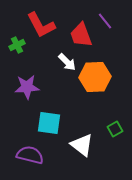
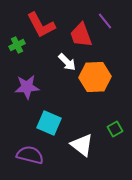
cyan square: rotated 15 degrees clockwise
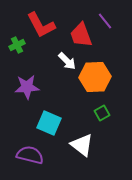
white arrow: moved 1 px up
green square: moved 13 px left, 16 px up
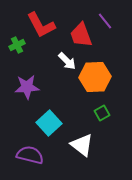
cyan square: rotated 25 degrees clockwise
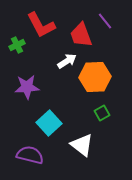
white arrow: rotated 78 degrees counterclockwise
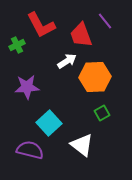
purple semicircle: moved 5 px up
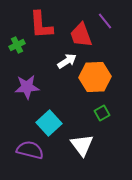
red L-shape: rotated 24 degrees clockwise
white triangle: rotated 15 degrees clockwise
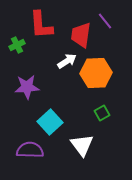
red trapezoid: rotated 28 degrees clockwise
orange hexagon: moved 1 px right, 4 px up
cyan square: moved 1 px right, 1 px up
purple semicircle: rotated 12 degrees counterclockwise
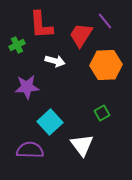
red trapezoid: rotated 24 degrees clockwise
white arrow: moved 12 px left; rotated 48 degrees clockwise
orange hexagon: moved 10 px right, 8 px up
